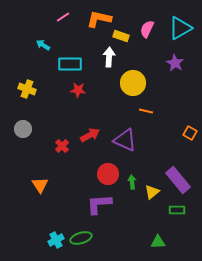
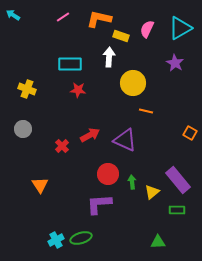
cyan arrow: moved 30 px left, 30 px up
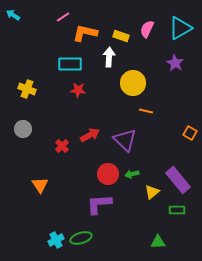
orange L-shape: moved 14 px left, 14 px down
purple triangle: rotated 20 degrees clockwise
green arrow: moved 8 px up; rotated 96 degrees counterclockwise
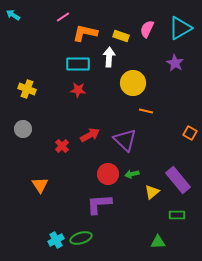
cyan rectangle: moved 8 px right
green rectangle: moved 5 px down
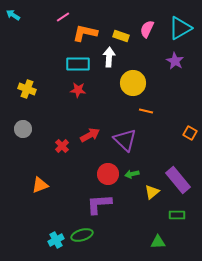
purple star: moved 2 px up
orange triangle: rotated 42 degrees clockwise
green ellipse: moved 1 px right, 3 px up
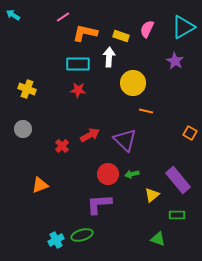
cyan triangle: moved 3 px right, 1 px up
yellow triangle: moved 3 px down
green triangle: moved 3 px up; rotated 21 degrees clockwise
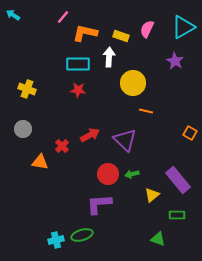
pink line: rotated 16 degrees counterclockwise
orange triangle: moved 23 px up; rotated 30 degrees clockwise
cyan cross: rotated 14 degrees clockwise
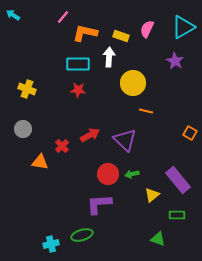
cyan cross: moved 5 px left, 4 px down
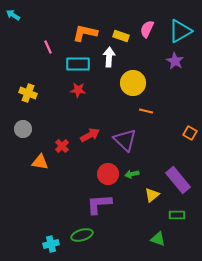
pink line: moved 15 px left, 30 px down; rotated 64 degrees counterclockwise
cyan triangle: moved 3 px left, 4 px down
yellow cross: moved 1 px right, 4 px down
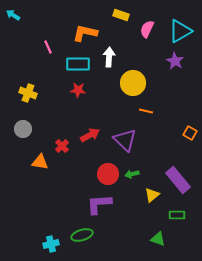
yellow rectangle: moved 21 px up
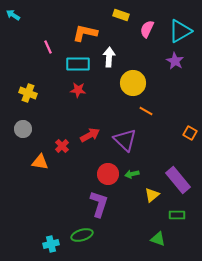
orange line: rotated 16 degrees clockwise
purple L-shape: rotated 112 degrees clockwise
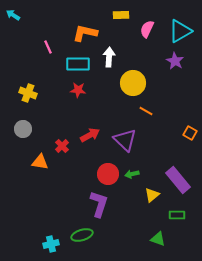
yellow rectangle: rotated 21 degrees counterclockwise
